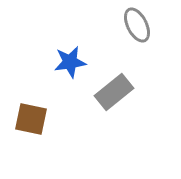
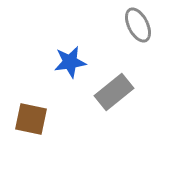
gray ellipse: moved 1 px right
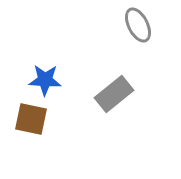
blue star: moved 25 px left, 18 px down; rotated 12 degrees clockwise
gray rectangle: moved 2 px down
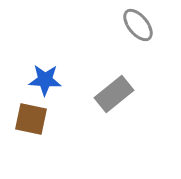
gray ellipse: rotated 12 degrees counterclockwise
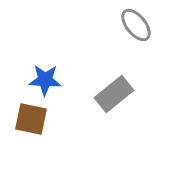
gray ellipse: moved 2 px left
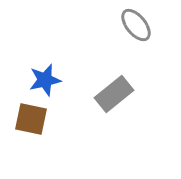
blue star: rotated 16 degrees counterclockwise
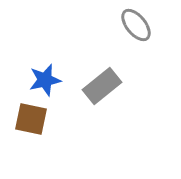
gray rectangle: moved 12 px left, 8 px up
